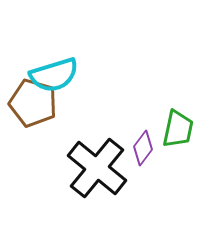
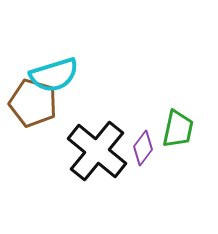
black cross: moved 17 px up
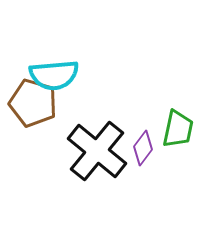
cyan semicircle: rotated 12 degrees clockwise
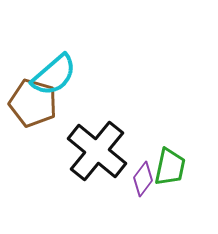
cyan semicircle: rotated 36 degrees counterclockwise
green trapezoid: moved 8 px left, 38 px down
purple diamond: moved 31 px down
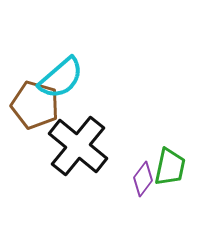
cyan semicircle: moved 7 px right, 3 px down
brown pentagon: moved 2 px right, 2 px down
black cross: moved 19 px left, 5 px up
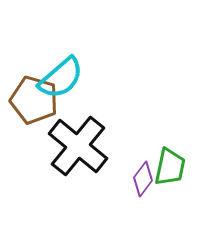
brown pentagon: moved 1 px left, 5 px up
